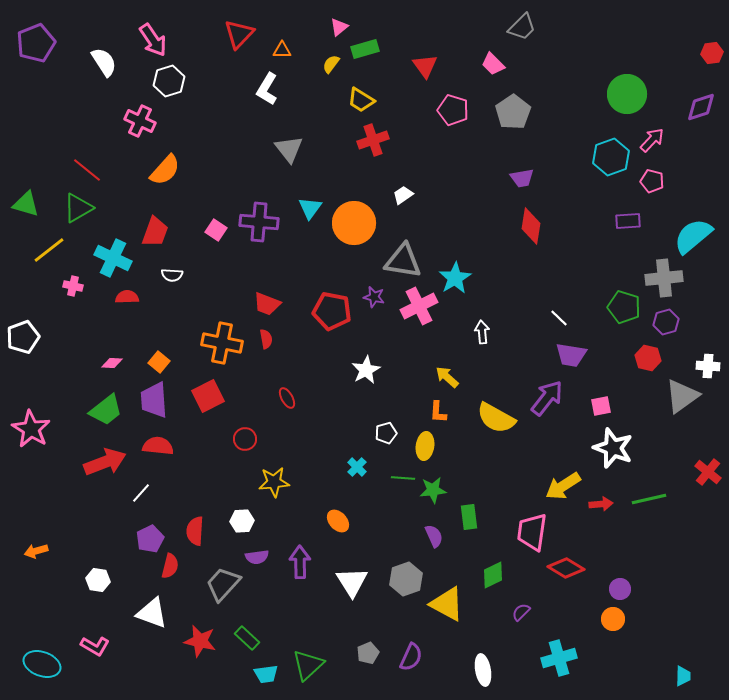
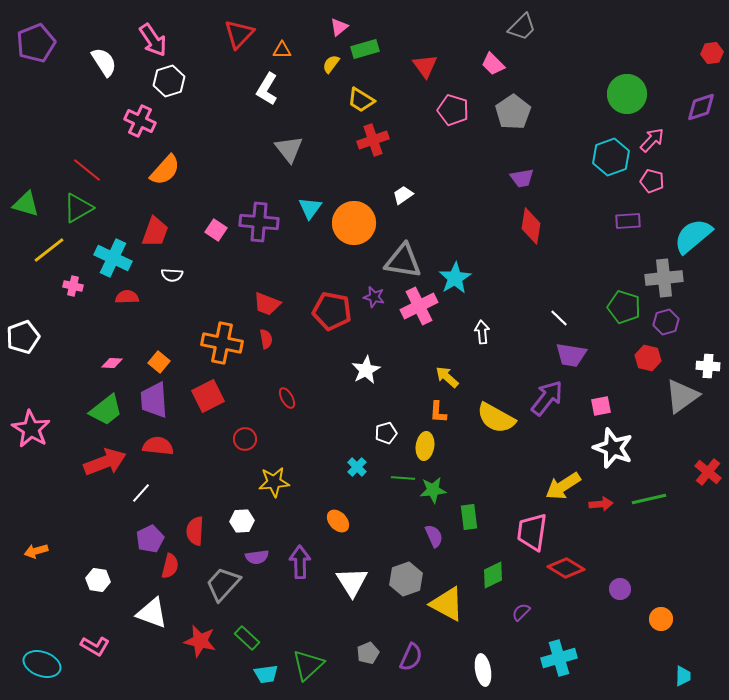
orange circle at (613, 619): moved 48 px right
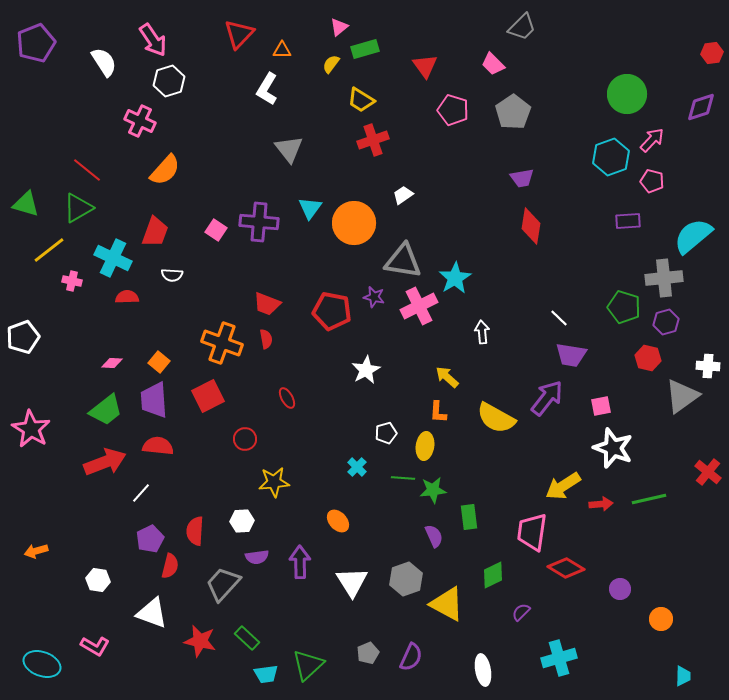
pink cross at (73, 286): moved 1 px left, 5 px up
orange cross at (222, 343): rotated 9 degrees clockwise
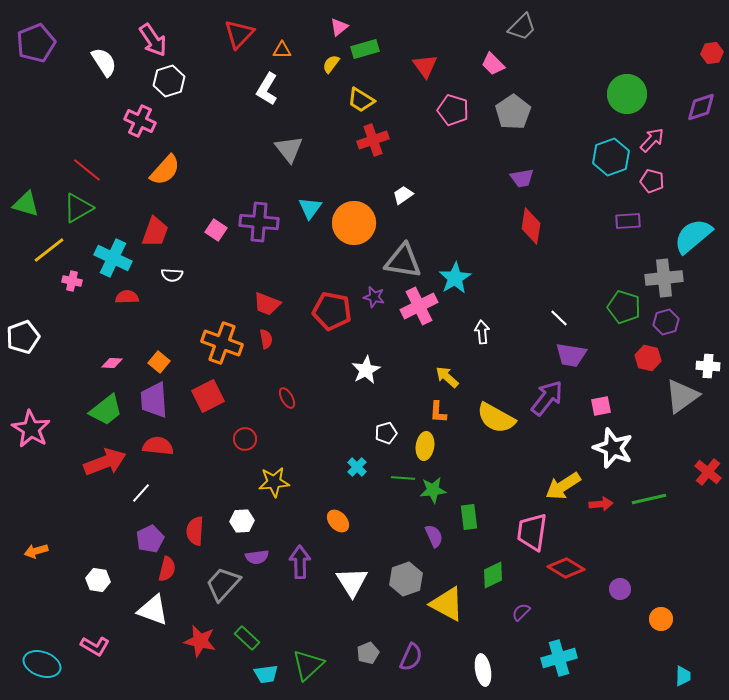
red semicircle at (170, 566): moved 3 px left, 3 px down
white triangle at (152, 613): moved 1 px right, 3 px up
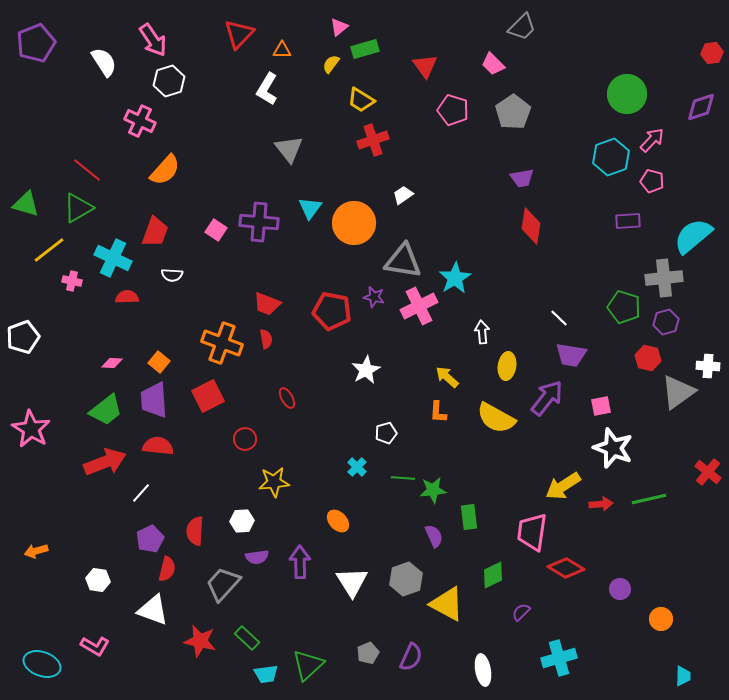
gray triangle at (682, 396): moved 4 px left, 4 px up
yellow ellipse at (425, 446): moved 82 px right, 80 px up
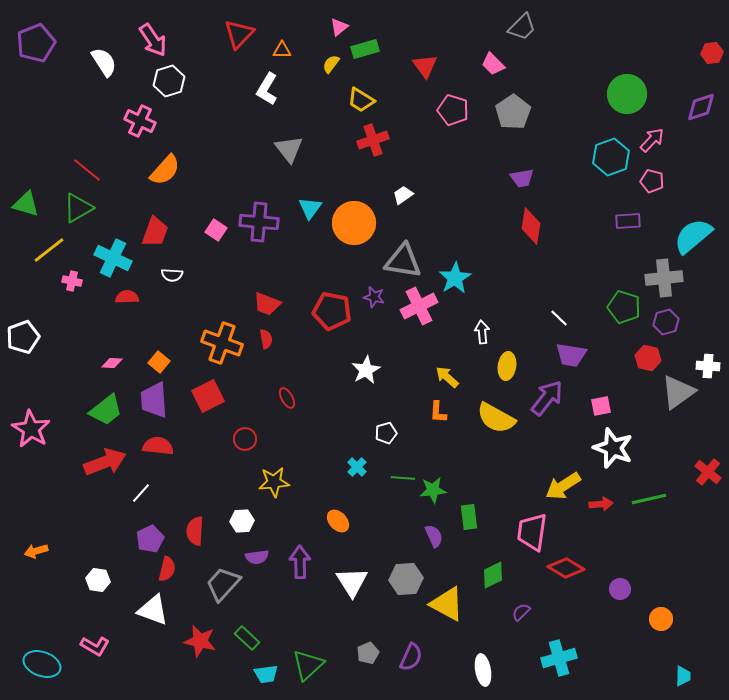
gray hexagon at (406, 579): rotated 16 degrees clockwise
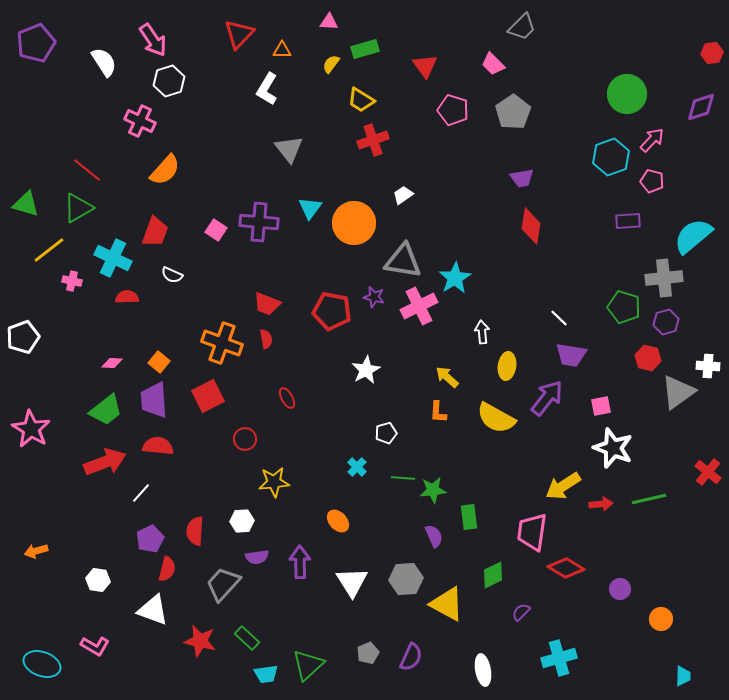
pink triangle at (339, 27): moved 10 px left, 5 px up; rotated 42 degrees clockwise
white semicircle at (172, 275): rotated 20 degrees clockwise
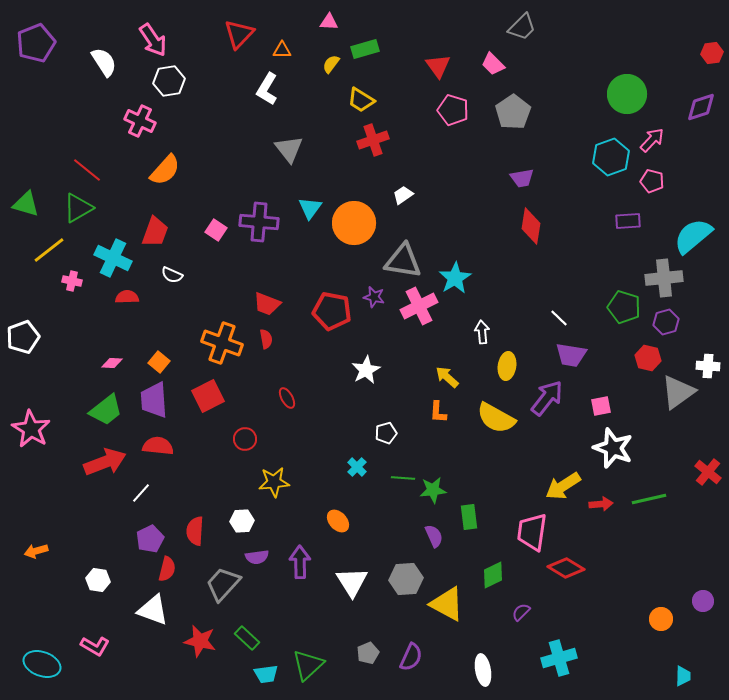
red triangle at (425, 66): moved 13 px right
white hexagon at (169, 81): rotated 8 degrees clockwise
purple circle at (620, 589): moved 83 px right, 12 px down
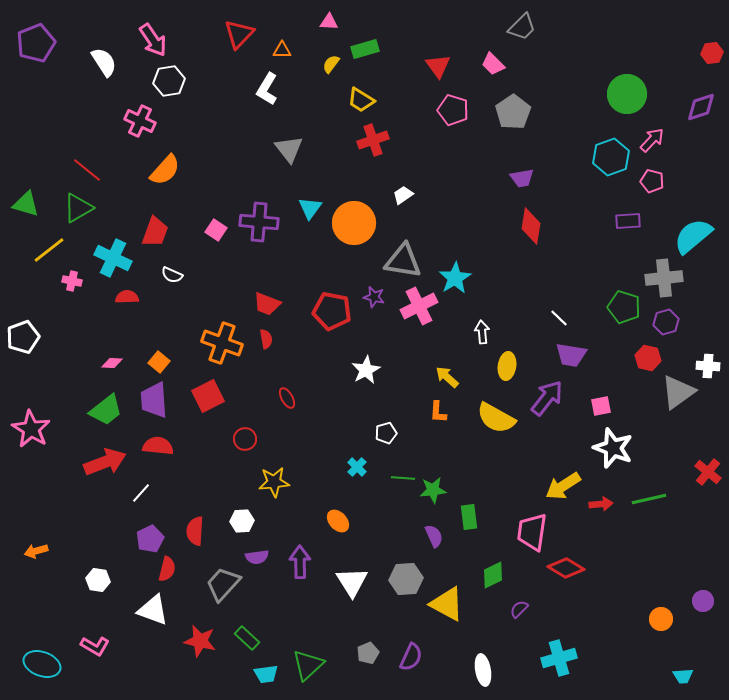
purple semicircle at (521, 612): moved 2 px left, 3 px up
cyan trapezoid at (683, 676): rotated 85 degrees clockwise
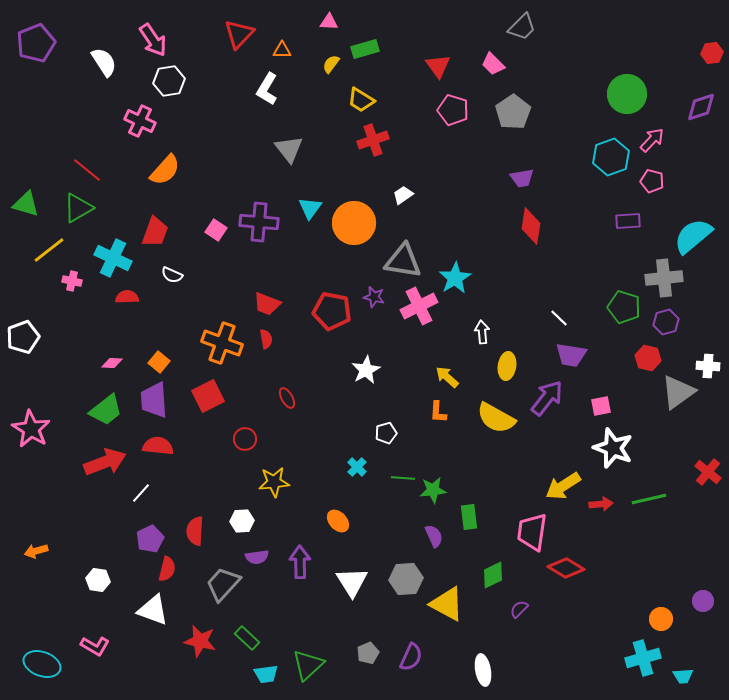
cyan cross at (559, 658): moved 84 px right
